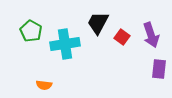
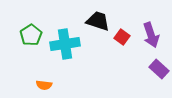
black trapezoid: moved 2 px up; rotated 80 degrees clockwise
green pentagon: moved 4 px down; rotated 10 degrees clockwise
purple rectangle: rotated 54 degrees counterclockwise
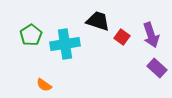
purple rectangle: moved 2 px left, 1 px up
orange semicircle: rotated 28 degrees clockwise
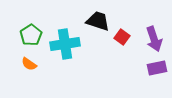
purple arrow: moved 3 px right, 4 px down
purple rectangle: rotated 54 degrees counterclockwise
orange semicircle: moved 15 px left, 21 px up
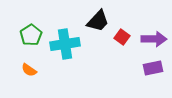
black trapezoid: rotated 115 degrees clockwise
purple arrow: rotated 70 degrees counterclockwise
orange semicircle: moved 6 px down
purple rectangle: moved 4 px left
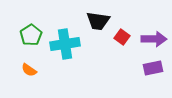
black trapezoid: rotated 55 degrees clockwise
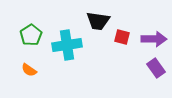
red square: rotated 21 degrees counterclockwise
cyan cross: moved 2 px right, 1 px down
purple rectangle: moved 3 px right; rotated 66 degrees clockwise
